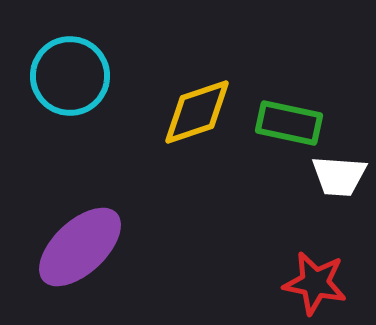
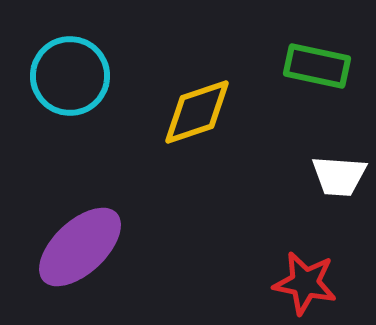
green rectangle: moved 28 px right, 57 px up
red star: moved 10 px left
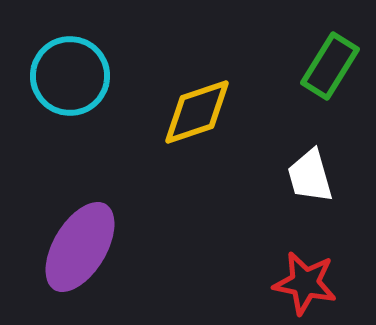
green rectangle: moved 13 px right; rotated 70 degrees counterclockwise
white trapezoid: moved 29 px left; rotated 70 degrees clockwise
purple ellipse: rotated 16 degrees counterclockwise
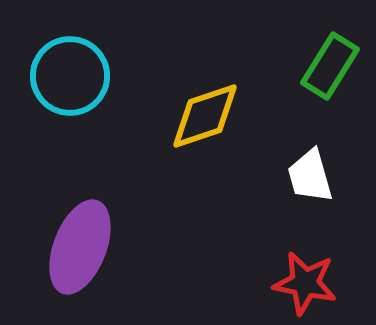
yellow diamond: moved 8 px right, 4 px down
purple ellipse: rotated 10 degrees counterclockwise
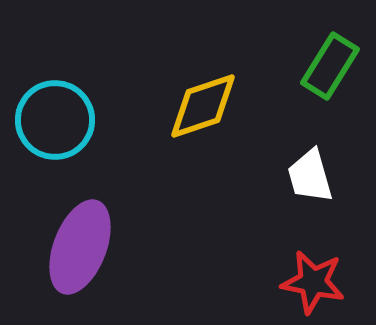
cyan circle: moved 15 px left, 44 px down
yellow diamond: moved 2 px left, 10 px up
red star: moved 8 px right, 1 px up
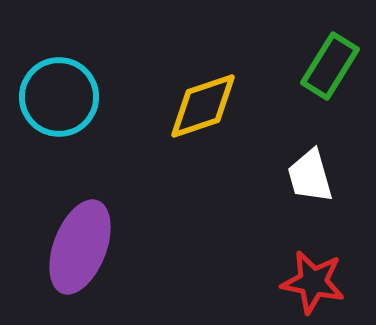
cyan circle: moved 4 px right, 23 px up
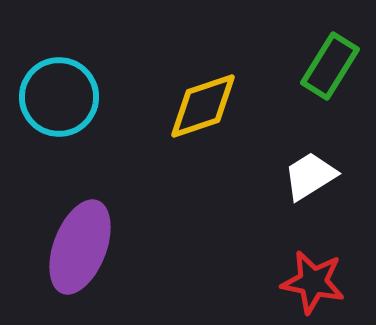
white trapezoid: rotated 74 degrees clockwise
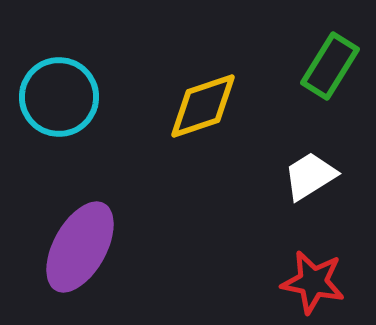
purple ellipse: rotated 8 degrees clockwise
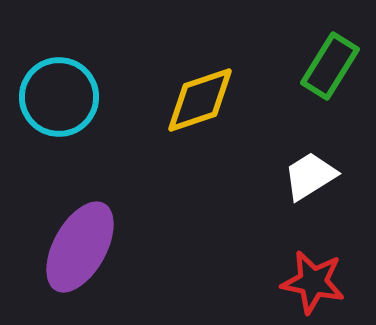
yellow diamond: moved 3 px left, 6 px up
